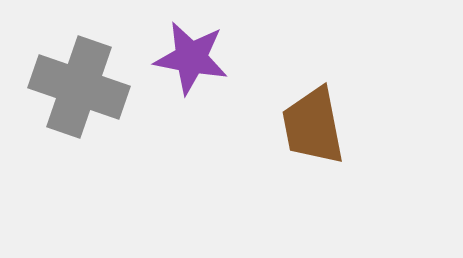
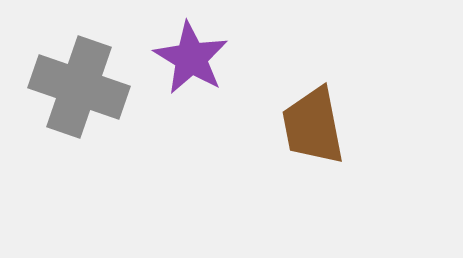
purple star: rotated 20 degrees clockwise
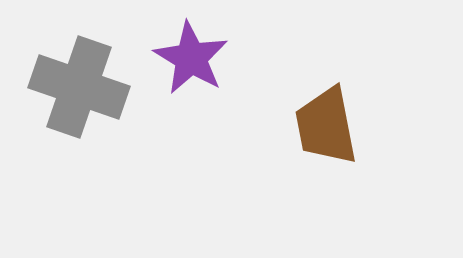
brown trapezoid: moved 13 px right
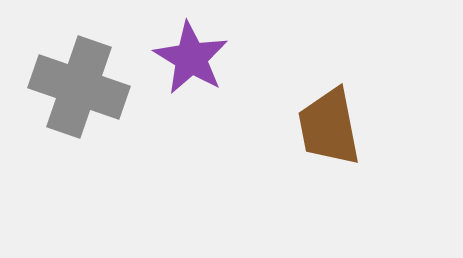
brown trapezoid: moved 3 px right, 1 px down
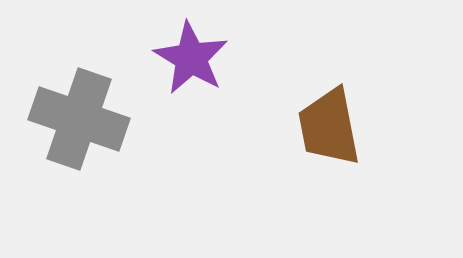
gray cross: moved 32 px down
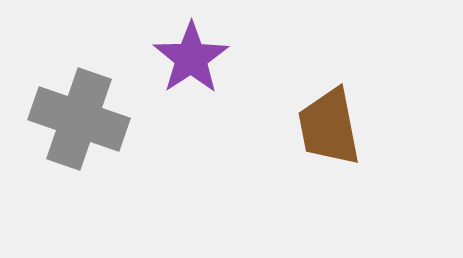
purple star: rotated 8 degrees clockwise
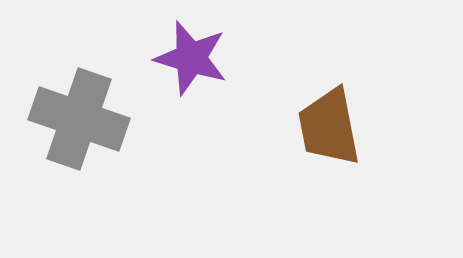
purple star: rotated 22 degrees counterclockwise
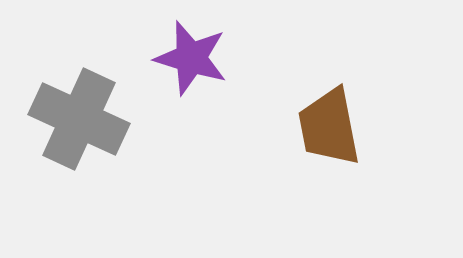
gray cross: rotated 6 degrees clockwise
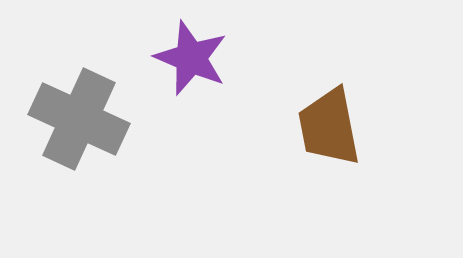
purple star: rotated 6 degrees clockwise
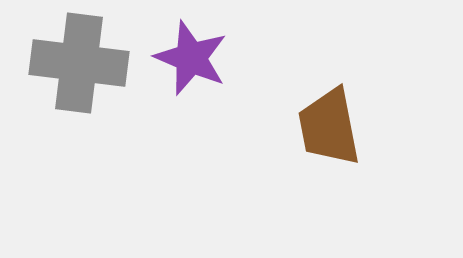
gray cross: moved 56 px up; rotated 18 degrees counterclockwise
